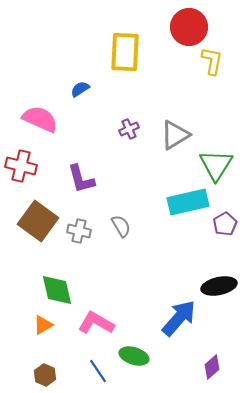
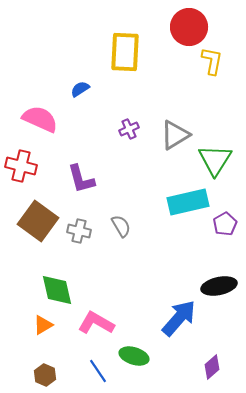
green triangle: moved 1 px left, 5 px up
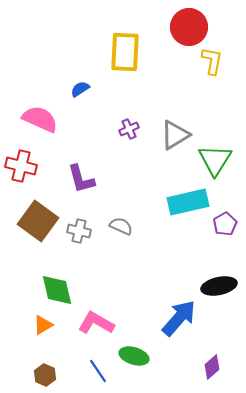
gray semicircle: rotated 35 degrees counterclockwise
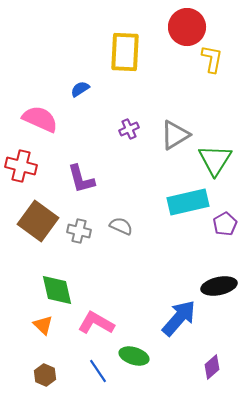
red circle: moved 2 px left
yellow L-shape: moved 2 px up
orange triangle: rotated 45 degrees counterclockwise
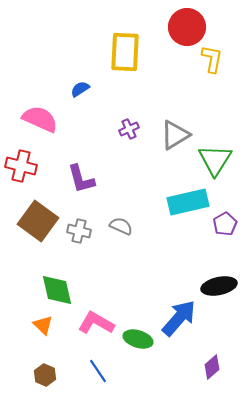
green ellipse: moved 4 px right, 17 px up
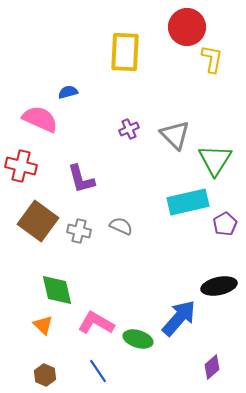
blue semicircle: moved 12 px left, 3 px down; rotated 18 degrees clockwise
gray triangle: rotated 44 degrees counterclockwise
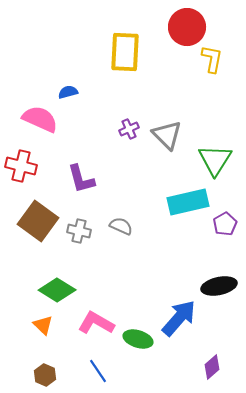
gray triangle: moved 8 px left
green diamond: rotated 45 degrees counterclockwise
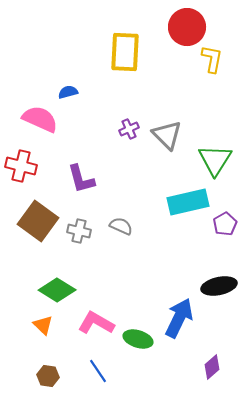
blue arrow: rotated 15 degrees counterclockwise
brown hexagon: moved 3 px right, 1 px down; rotated 15 degrees counterclockwise
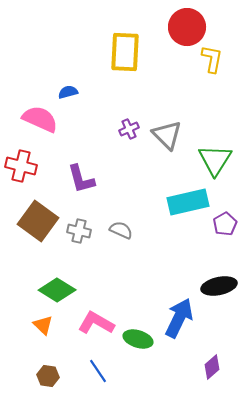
gray semicircle: moved 4 px down
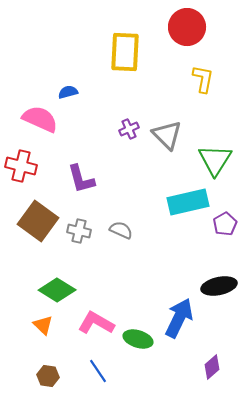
yellow L-shape: moved 9 px left, 20 px down
